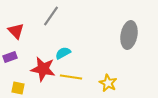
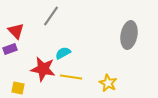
purple rectangle: moved 8 px up
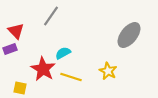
gray ellipse: rotated 28 degrees clockwise
red star: rotated 20 degrees clockwise
yellow line: rotated 10 degrees clockwise
yellow star: moved 12 px up
yellow square: moved 2 px right
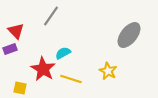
yellow line: moved 2 px down
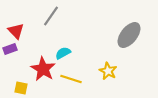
yellow square: moved 1 px right
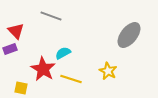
gray line: rotated 75 degrees clockwise
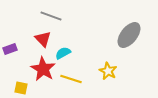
red triangle: moved 27 px right, 8 px down
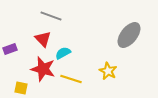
red star: rotated 15 degrees counterclockwise
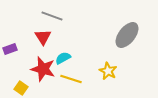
gray line: moved 1 px right
gray ellipse: moved 2 px left
red triangle: moved 2 px up; rotated 12 degrees clockwise
cyan semicircle: moved 5 px down
yellow square: rotated 24 degrees clockwise
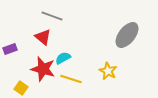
red triangle: rotated 18 degrees counterclockwise
